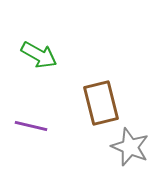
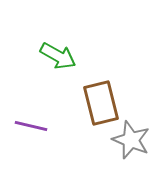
green arrow: moved 19 px right, 1 px down
gray star: moved 1 px right, 7 px up
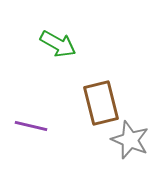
green arrow: moved 12 px up
gray star: moved 1 px left
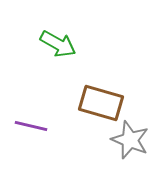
brown rectangle: rotated 60 degrees counterclockwise
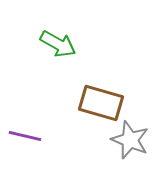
purple line: moved 6 px left, 10 px down
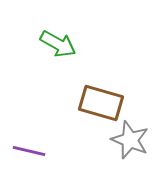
purple line: moved 4 px right, 15 px down
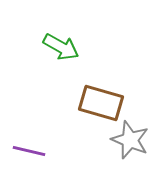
green arrow: moved 3 px right, 3 px down
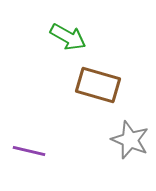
green arrow: moved 7 px right, 10 px up
brown rectangle: moved 3 px left, 18 px up
